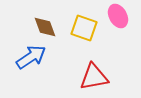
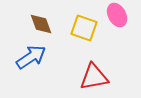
pink ellipse: moved 1 px left, 1 px up
brown diamond: moved 4 px left, 3 px up
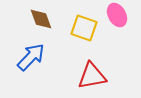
brown diamond: moved 5 px up
blue arrow: rotated 12 degrees counterclockwise
red triangle: moved 2 px left, 1 px up
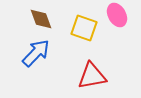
blue arrow: moved 5 px right, 4 px up
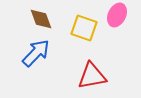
pink ellipse: rotated 55 degrees clockwise
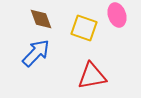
pink ellipse: rotated 45 degrees counterclockwise
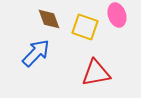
brown diamond: moved 8 px right
yellow square: moved 1 px right, 1 px up
red triangle: moved 4 px right, 3 px up
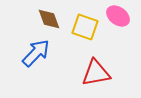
pink ellipse: moved 1 px right, 1 px down; rotated 35 degrees counterclockwise
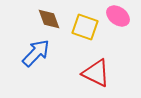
red triangle: rotated 36 degrees clockwise
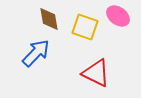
brown diamond: rotated 10 degrees clockwise
